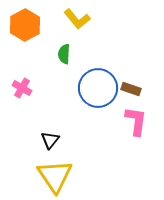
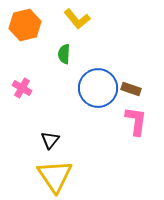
orange hexagon: rotated 16 degrees clockwise
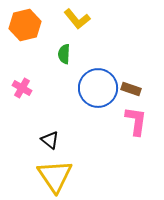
black triangle: rotated 30 degrees counterclockwise
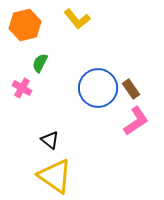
green semicircle: moved 24 px left, 9 px down; rotated 24 degrees clockwise
brown rectangle: rotated 36 degrees clockwise
pink L-shape: rotated 48 degrees clockwise
yellow triangle: rotated 21 degrees counterclockwise
